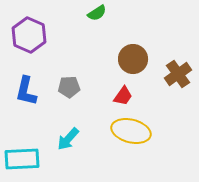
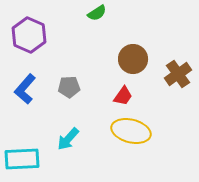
blue L-shape: moved 1 px left, 2 px up; rotated 28 degrees clockwise
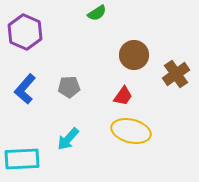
purple hexagon: moved 4 px left, 3 px up
brown circle: moved 1 px right, 4 px up
brown cross: moved 2 px left
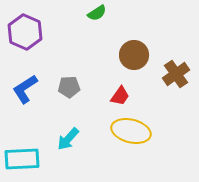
blue L-shape: rotated 16 degrees clockwise
red trapezoid: moved 3 px left
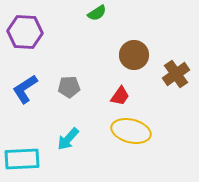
purple hexagon: rotated 20 degrees counterclockwise
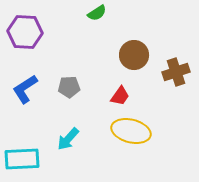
brown cross: moved 2 px up; rotated 16 degrees clockwise
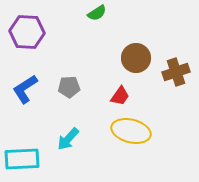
purple hexagon: moved 2 px right
brown circle: moved 2 px right, 3 px down
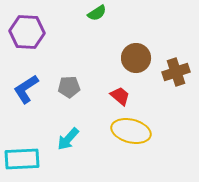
blue L-shape: moved 1 px right
red trapezoid: rotated 85 degrees counterclockwise
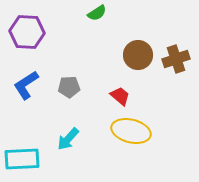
brown circle: moved 2 px right, 3 px up
brown cross: moved 13 px up
blue L-shape: moved 4 px up
